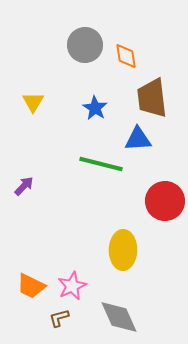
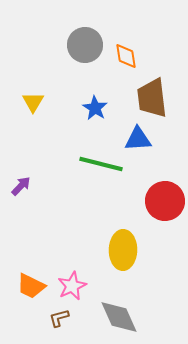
purple arrow: moved 3 px left
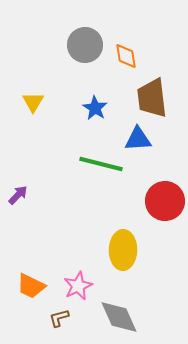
purple arrow: moved 3 px left, 9 px down
pink star: moved 6 px right
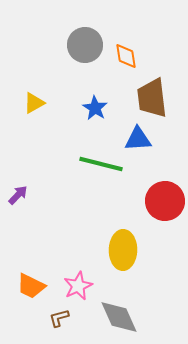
yellow triangle: moved 1 px right, 1 px down; rotated 30 degrees clockwise
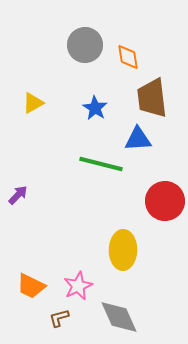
orange diamond: moved 2 px right, 1 px down
yellow triangle: moved 1 px left
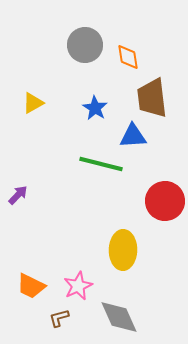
blue triangle: moved 5 px left, 3 px up
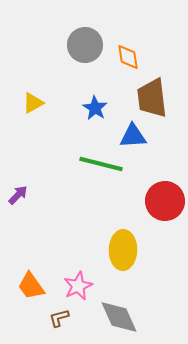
orange trapezoid: rotated 28 degrees clockwise
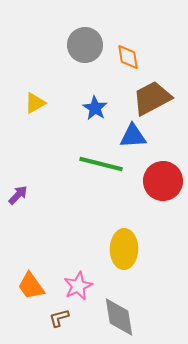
brown trapezoid: rotated 69 degrees clockwise
yellow triangle: moved 2 px right
red circle: moved 2 px left, 20 px up
yellow ellipse: moved 1 px right, 1 px up
gray diamond: rotated 15 degrees clockwise
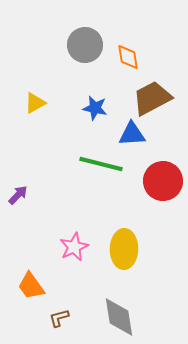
blue star: rotated 20 degrees counterclockwise
blue triangle: moved 1 px left, 2 px up
pink star: moved 4 px left, 39 px up
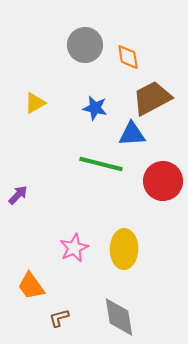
pink star: moved 1 px down
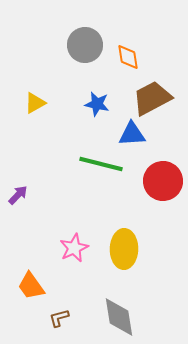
blue star: moved 2 px right, 4 px up
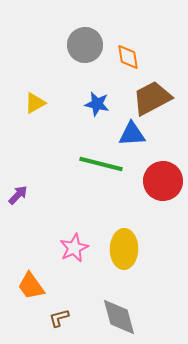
gray diamond: rotated 6 degrees counterclockwise
